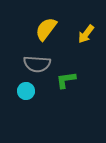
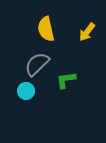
yellow semicircle: rotated 50 degrees counterclockwise
yellow arrow: moved 1 px right, 2 px up
gray semicircle: rotated 132 degrees clockwise
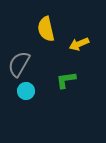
yellow arrow: moved 8 px left, 12 px down; rotated 30 degrees clockwise
gray semicircle: moved 18 px left; rotated 16 degrees counterclockwise
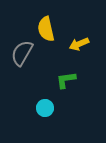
gray semicircle: moved 3 px right, 11 px up
cyan circle: moved 19 px right, 17 px down
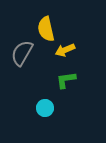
yellow arrow: moved 14 px left, 6 px down
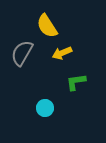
yellow semicircle: moved 1 px right, 3 px up; rotated 20 degrees counterclockwise
yellow arrow: moved 3 px left, 3 px down
green L-shape: moved 10 px right, 2 px down
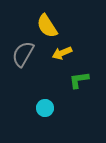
gray semicircle: moved 1 px right, 1 px down
green L-shape: moved 3 px right, 2 px up
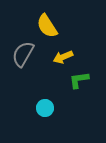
yellow arrow: moved 1 px right, 4 px down
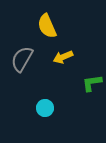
yellow semicircle: rotated 10 degrees clockwise
gray semicircle: moved 1 px left, 5 px down
green L-shape: moved 13 px right, 3 px down
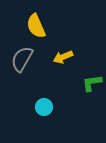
yellow semicircle: moved 11 px left
cyan circle: moved 1 px left, 1 px up
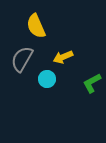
green L-shape: rotated 20 degrees counterclockwise
cyan circle: moved 3 px right, 28 px up
